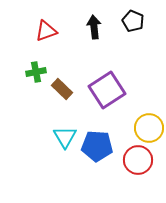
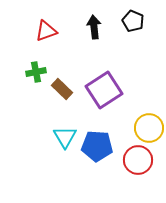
purple square: moved 3 px left
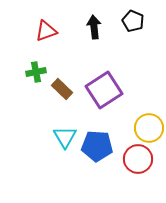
red circle: moved 1 px up
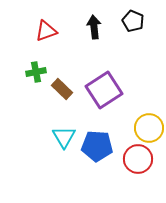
cyan triangle: moved 1 px left
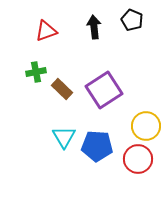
black pentagon: moved 1 px left, 1 px up
yellow circle: moved 3 px left, 2 px up
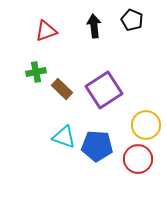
black arrow: moved 1 px up
yellow circle: moved 1 px up
cyan triangle: rotated 40 degrees counterclockwise
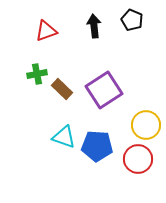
green cross: moved 1 px right, 2 px down
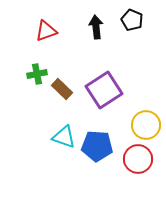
black arrow: moved 2 px right, 1 px down
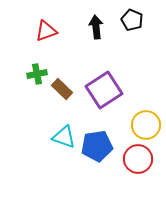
blue pentagon: rotated 12 degrees counterclockwise
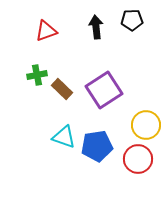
black pentagon: rotated 25 degrees counterclockwise
green cross: moved 1 px down
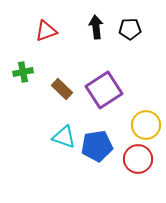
black pentagon: moved 2 px left, 9 px down
green cross: moved 14 px left, 3 px up
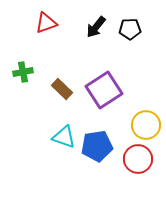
black arrow: rotated 135 degrees counterclockwise
red triangle: moved 8 px up
